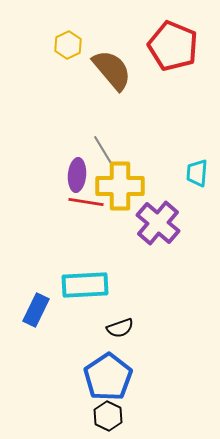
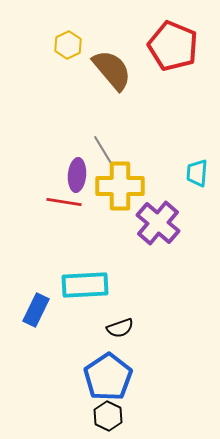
red line: moved 22 px left
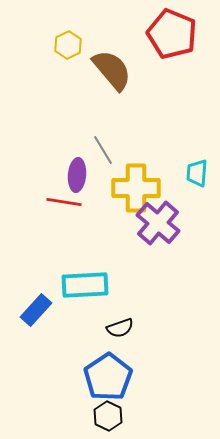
red pentagon: moved 1 px left, 12 px up
yellow cross: moved 16 px right, 2 px down
blue rectangle: rotated 16 degrees clockwise
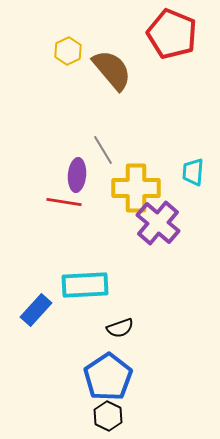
yellow hexagon: moved 6 px down
cyan trapezoid: moved 4 px left, 1 px up
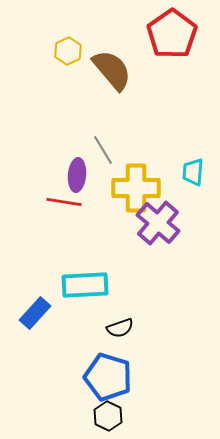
red pentagon: rotated 15 degrees clockwise
blue rectangle: moved 1 px left, 3 px down
blue pentagon: rotated 21 degrees counterclockwise
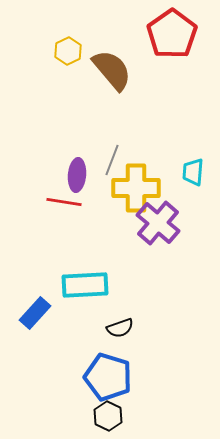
gray line: moved 9 px right, 10 px down; rotated 52 degrees clockwise
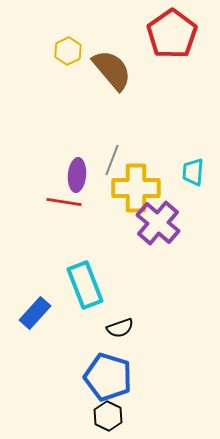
cyan rectangle: rotated 72 degrees clockwise
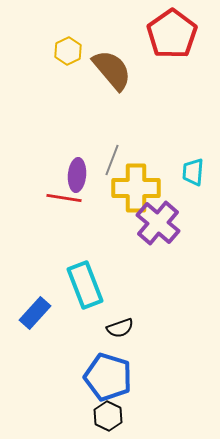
red line: moved 4 px up
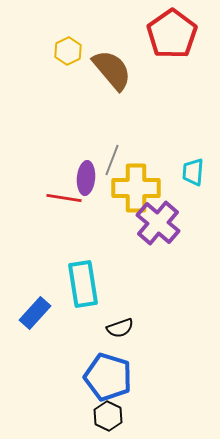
purple ellipse: moved 9 px right, 3 px down
cyan rectangle: moved 2 px left, 1 px up; rotated 12 degrees clockwise
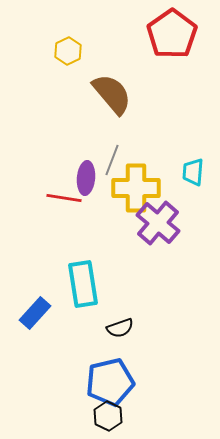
brown semicircle: moved 24 px down
blue pentagon: moved 2 px right, 5 px down; rotated 30 degrees counterclockwise
